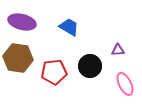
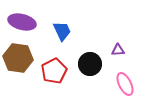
blue trapezoid: moved 7 px left, 4 px down; rotated 35 degrees clockwise
black circle: moved 2 px up
red pentagon: moved 1 px up; rotated 20 degrees counterclockwise
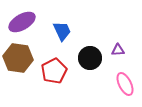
purple ellipse: rotated 44 degrees counterclockwise
black circle: moved 6 px up
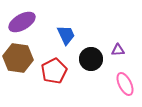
blue trapezoid: moved 4 px right, 4 px down
black circle: moved 1 px right, 1 px down
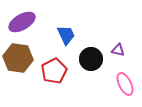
purple triangle: rotated 16 degrees clockwise
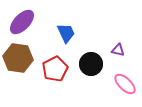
purple ellipse: rotated 16 degrees counterclockwise
blue trapezoid: moved 2 px up
black circle: moved 5 px down
red pentagon: moved 1 px right, 2 px up
pink ellipse: rotated 20 degrees counterclockwise
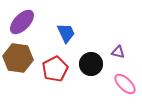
purple triangle: moved 2 px down
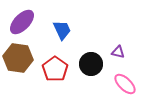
blue trapezoid: moved 4 px left, 3 px up
red pentagon: rotated 10 degrees counterclockwise
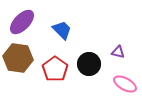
blue trapezoid: rotated 20 degrees counterclockwise
black circle: moved 2 px left
pink ellipse: rotated 15 degrees counterclockwise
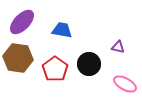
blue trapezoid: rotated 35 degrees counterclockwise
purple triangle: moved 5 px up
